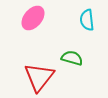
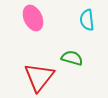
pink ellipse: rotated 65 degrees counterclockwise
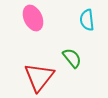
green semicircle: rotated 35 degrees clockwise
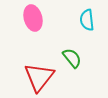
pink ellipse: rotated 10 degrees clockwise
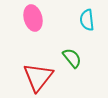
red triangle: moved 1 px left
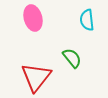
red triangle: moved 2 px left
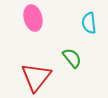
cyan semicircle: moved 2 px right, 3 px down
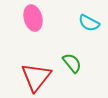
cyan semicircle: rotated 55 degrees counterclockwise
green semicircle: moved 5 px down
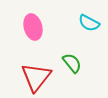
pink ellipse: moved 9 px down
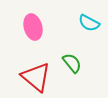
red triangle: rotated 28 degrees counterclockwise
